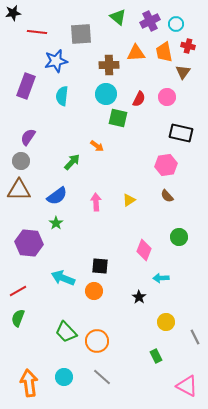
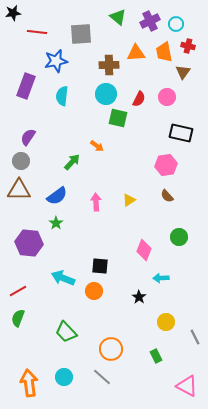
orange circle at (97, 341): moved 14 px right, 8 px down
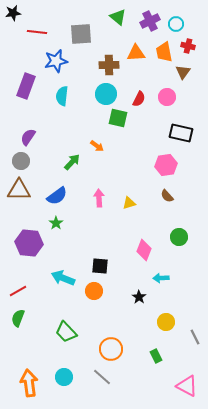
yellow triangle at (129, 200): moved 3 px down; rotated 16 degrees clockwise
pink arrow at (96, 202): moved 3 px right, 4 px up
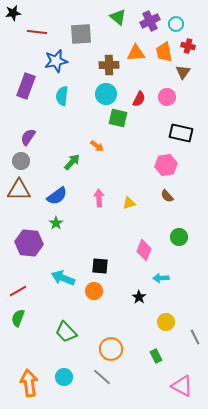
pink triangle at (187, 386): moved 5 px left
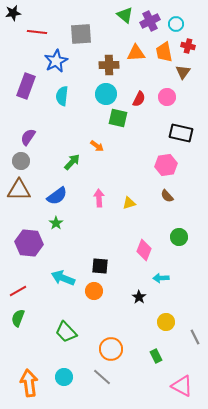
green triangle at (118, 17): moved 7 px right, 2 px up
blue star at (56, 61): rotated 15 degrees counterclockwise
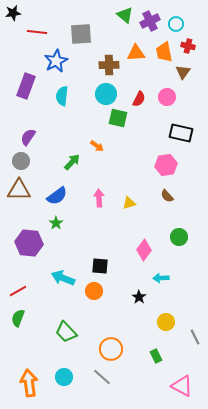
pink diamond at (144, 250): rotated 15 degrees clockwise
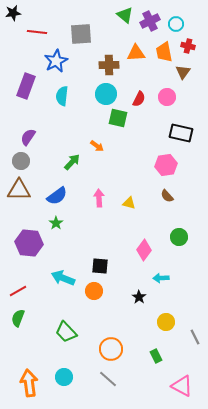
yellow triangle at (129, 203): rotated 32 degrees clockwise
gray line at (102, 377): moved 6 px right, 2 px down
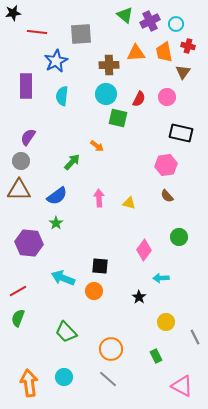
purple rectangle at (26, 86): rotated 20 degrees counterclockwise
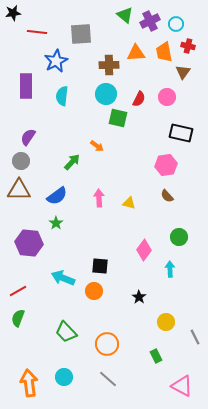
cyan arrow at (161, 278): moved 9 px right, 9 px up; rotated 91 degrees clockwise
orange circle at (111, 349): moved 4 px left, 5 px up
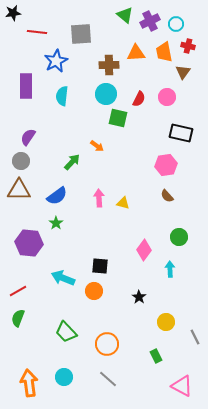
yellow triangle at (129, 203): moved 6 px left
